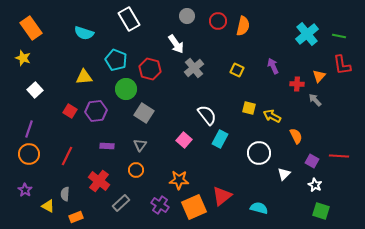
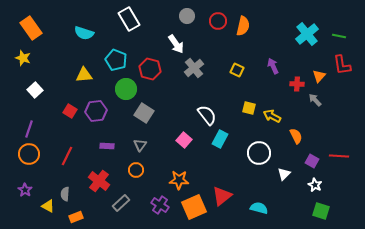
yellow triangle at (84, 77): moved 2 px up
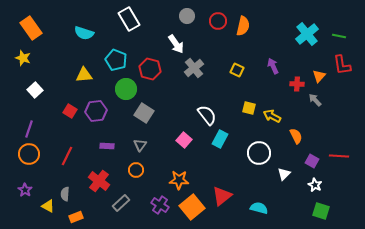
orange square at (194, 207): moved 2 px left; rotated 15 degrees counterclockwise
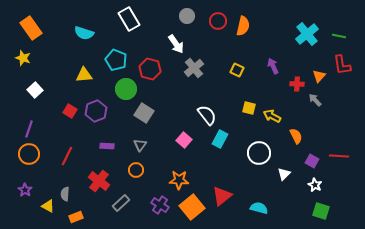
purple hexagon at (96, 111): rotated 15 degrees counterclockwise
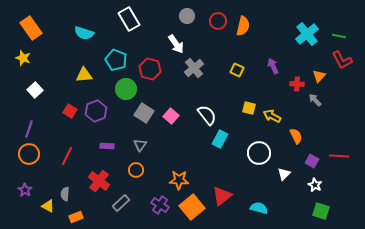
red L-shape at (342, 65): moved 5 px up; rotated 20 degrees counterclockwise
pink square at (184, 140): moved 13 px left, 24 px up
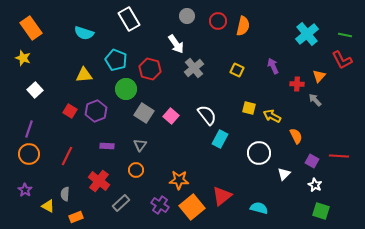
green line at (339, 36): moved 6 px right, 1 px up
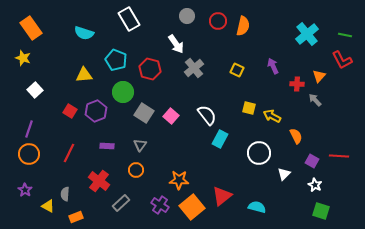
green circle at (126, 89): moved 3 px left, 3 px down
red line at (67, 156): moved 2 px right, 3 px up
cyan semicircle at (259, 208): moved 2 px left, 1 px up
